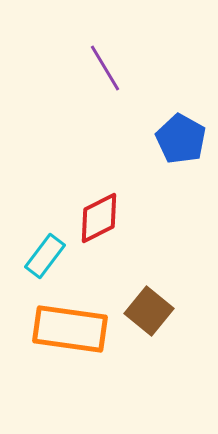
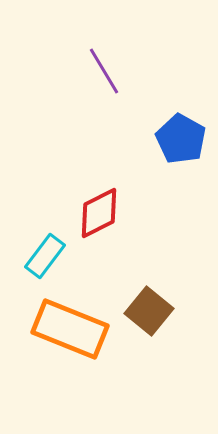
purple line: moved 1 px left, 3 px down
red diamond: moved 5 px up
orange rectangle: rotated 14 degrees clockwise
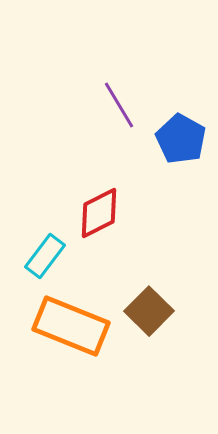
purple line: moved 15 px right, 34 px down
brown square: rotated 6 degrees clockwise
orange rectangle: moved 1 px right, 3 px up
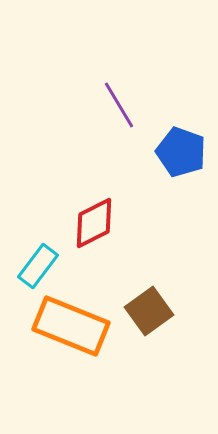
blue pentagon: moved 13 px down; rotated 9 degrees counterclockwise
red diamond: moved 5 px left, 10 px down
cyan rectangle: moved 7 px left, 10 px down
brown square: rotated 9 degrees clockwise
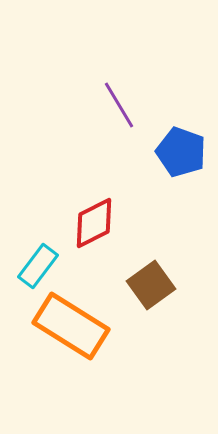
brown square: moved 2 px right, 26 px up
orange rectangle: rotated 10 degrees clockwise
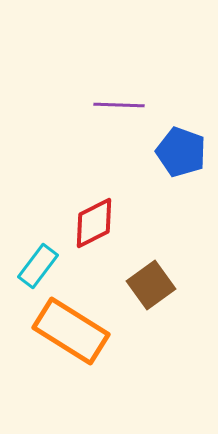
purple line: rotated 57 degrees counterclockwise
orange rectangle: moved 5 px down
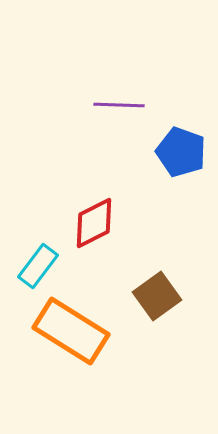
brown square: moved 6 px right, 11 px down
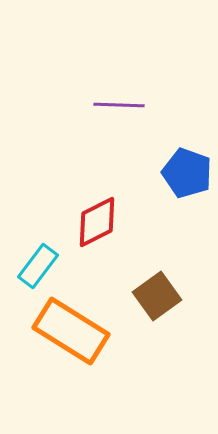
blue pentagon: moved 6 px right, 21 px down
red diamond: moved 3 px right, 1 px up
